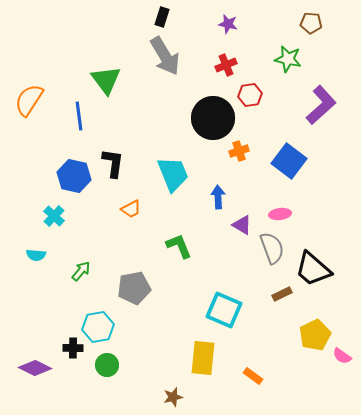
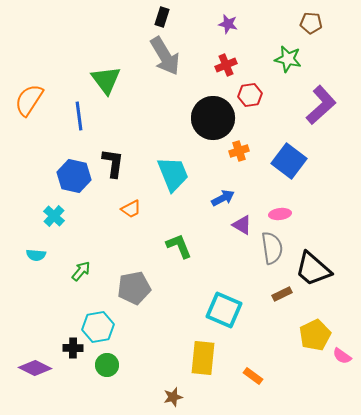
blue arrow: moved 5 px right, 1 px down; rotated 65 degrees clockwise
gray semicircle: rotated 12 degrees clockwise
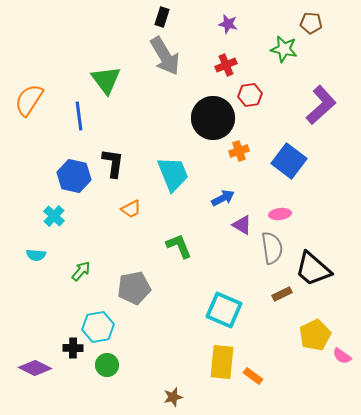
green star: moved 4 px left, 10 px up
yellow rectangle: moved 19 px right, 4 px down
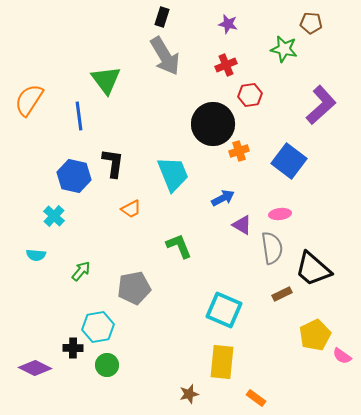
black circle: moved 6 px down
orange rectangle: moved 3 px right, 22 px down
brown star: moved 16 px right, 3 px up
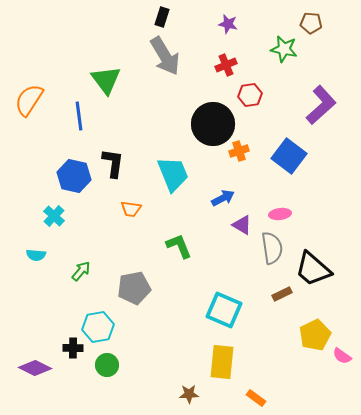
blue square: moved 5 px up
orange trapezoid: rotated 35 degrees clockwise
brown star: rotated 12 degrees clockwise
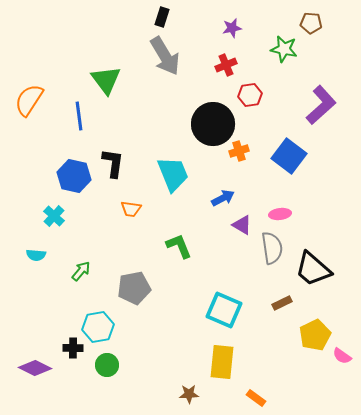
purple star: moved 4 px right, 4 px down; rotated 24 degrees counterclockwise
brown rectangle: moved 9 px down
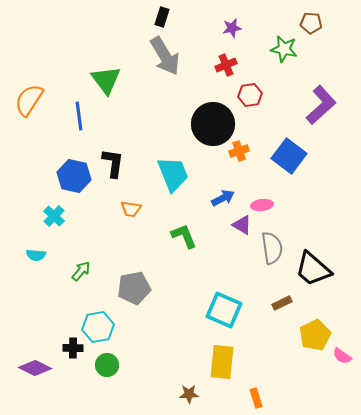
pink ellipse: moved 18 px left, 9 px up
green L-shape: moved 5 px right, 10 px up
orange rectangle: rotated 36 degrees clockwise
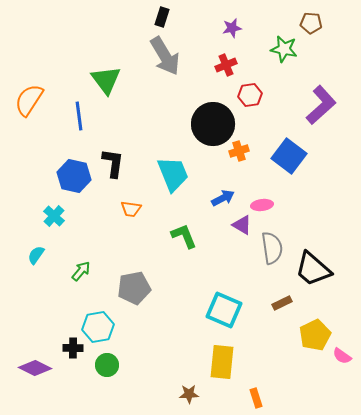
cyan semicircle: rotated 120 degrees clockwise
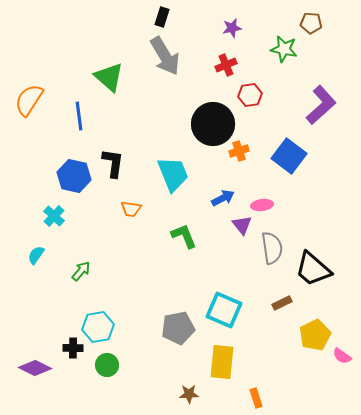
green triangle: moved 3 px right, 3 px up; rotated 12 degrees counterclockwise
purple triangle: rotated 20 degrees clockwise
gray pentagon: moved 44 px right, 40 px down
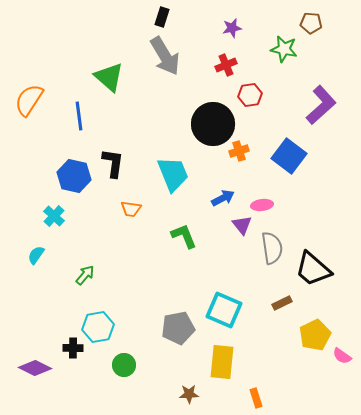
green arrow: moved 4 px right, 4 px down
green circle: moved 17 px right
